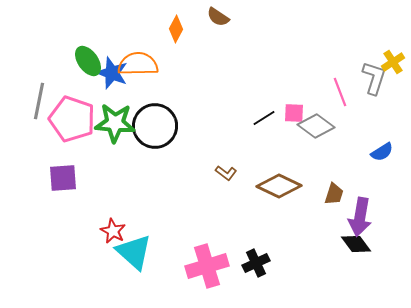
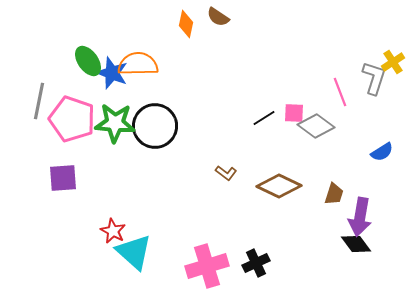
orange diamond: moved 10 px right, 5 px up; rotated 16 degrees counterclockwise
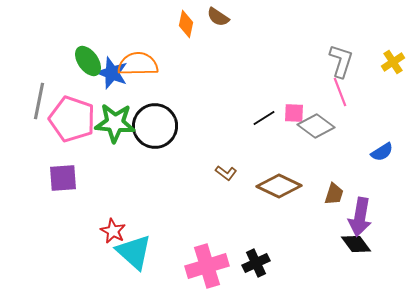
gray L-shape: moved 33 px left, 17 px up
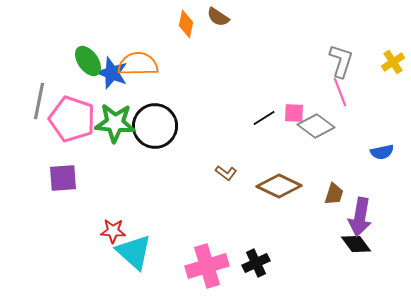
blue semicircle: rotated 20 degrees clockwise
red star: rotated 25 degrees counterclockwise
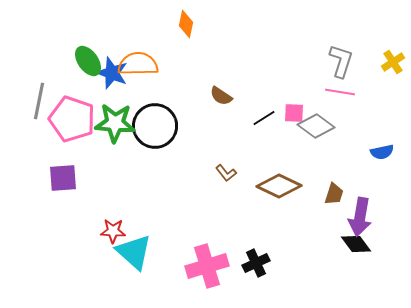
brown semicircle: moved 3 px right, 79 px down
pink line: rotated 60 degrees counterclockwise
brown L-shape: rotated 15 degrees clockwise
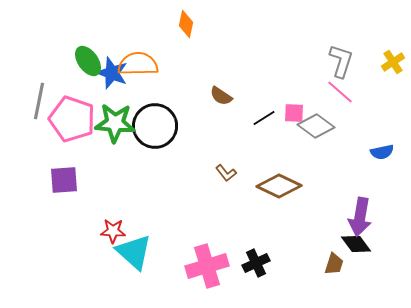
pink line: rotated 32 degrees clockwise
purple square: moved 1 px right, 2 px down
brown trapezoid: moved 70 px down
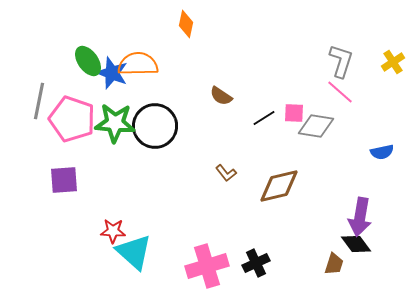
gray diamond: rotated 27 degrees counterclockwise
brown diamond: rotated 39 degrees counterclockwise
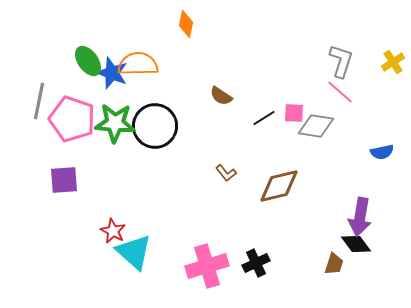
red star: rotated 25 degrees clockwise
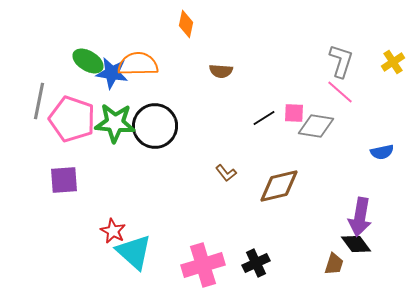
green ellipse: rotated 24 degrees counterclockwise
blue star: rotated 12 degrees counterclockwise
brown semicircle: moved 25 px up; rotated 30 degrees counterclockwise
pink cross: moved 4 px left, 1 px up
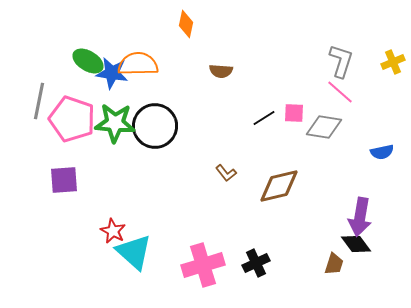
yellow cross: rotated 10 degrees clockwise
gray diamond: moved 8 px right, 1 px down
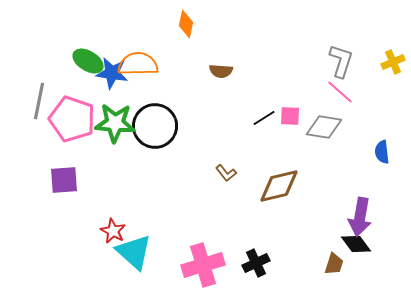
pink square: moved 4 px left, 3 px down
blue semicircle: rotated 95 degrees clockwise
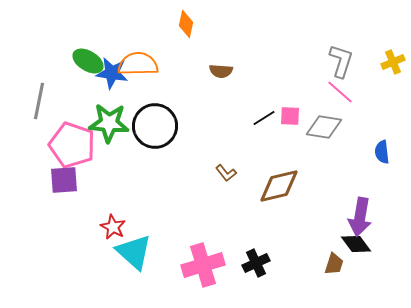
pink pentagon: moved 26 px down
green star: moved 6 px left
red star: moved 4 px up
